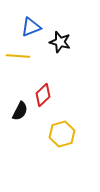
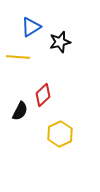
blue triangle: rotated 10 degrees counterclockwise
black star: rotated 30 degrees counterclockwise
yellow line: moved 1 px down
yellow hexagon: moved 2 px left; rotated 10 degrees counterclockwise
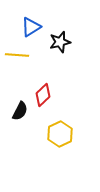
yellow line: moved 1 px left, 2 px up
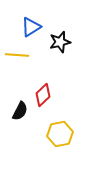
yellow hexagon: rotated 15 degrees clockwise
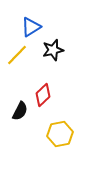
black star: moved 7 px left, 8 px down
yellow line: rotated 50 degrees counterclockwise
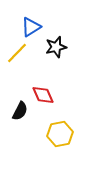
black star: moved 3 px right, 3 px up
yellow line: moved 2 px up
red diamond: rotated 70 degrees counterclockwise
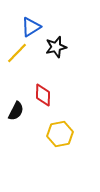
red diamond: rotated 25 degrees clockwise
black semicircle: moved 4 px left
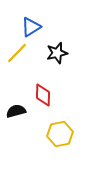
black star: moved 1 px right, 6 px down
black semicircle: rotated 132 degrees counterclockwise
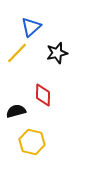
blue triangle: rotated 10 degrees counterclockwise
yellow hexagon: moved 28 px left, 8 px down; rotated 25 degrees clockwise
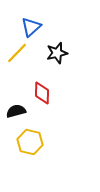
red diamond: moved 1 px left, 2 px up
yellow hexagon: moved 2 px left
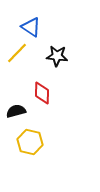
blue triangle: rotated 45 degrees counterclockwise
black star: moved 3 px down; rotated 20 degrees clockwise
